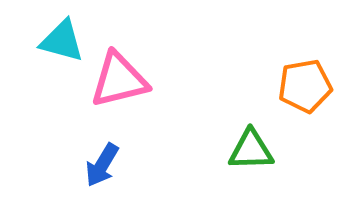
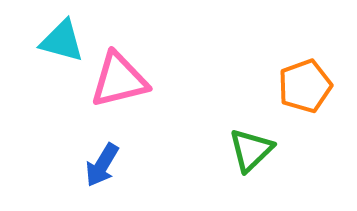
orange pentagon: rotated 10 degrees counterclockwise
green triangle: rotated 42 degrees counterclockwise
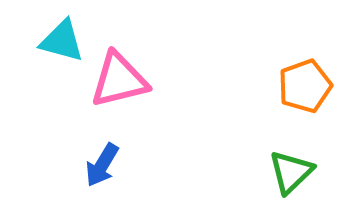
green triangle: moved 40 px right, 22 px down
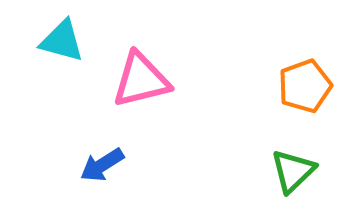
pink triangle: moved 22 px right
blue arrow: rotated 27 degrees clockwise
green triangle: moved 2 px right, 1 px up
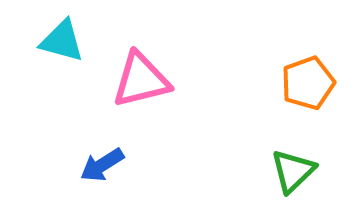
orange pentagon: moved 3 px right, 3 px up
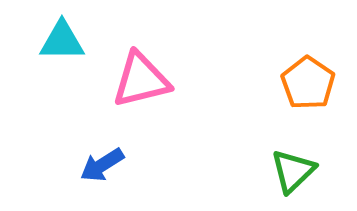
cyan triangle: rotated 15 degrees counterclockwise
orange pentagon: rotated 18 degrees counterclockwise
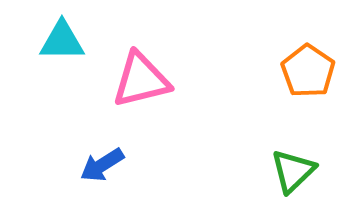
orange pentagon: moved 12 px up
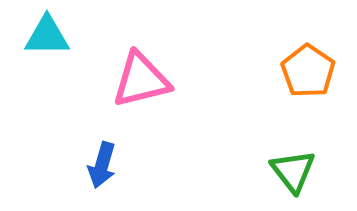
cyan triangle: moved 15 px left, 5 px up
blue arrow: rotated 42 degrees counterclockwise
green triangle: rotated 24 degrees counterclockwise
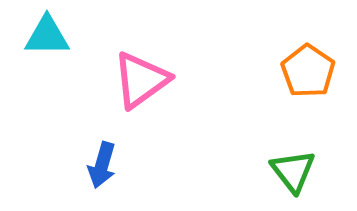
pink triangle: rotated 22 degrees counterclockwise
